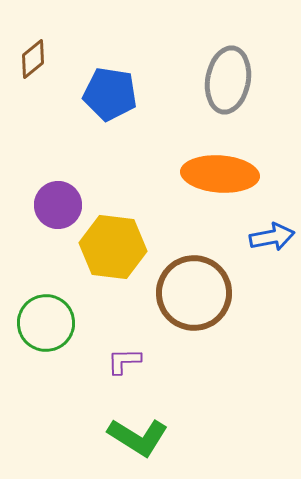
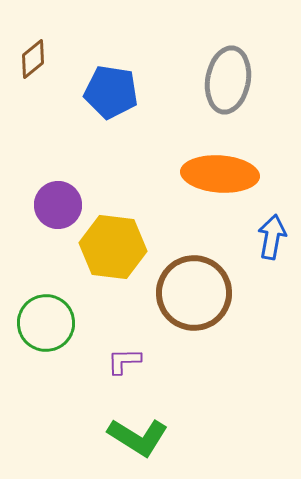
blue pentagon: moved 1 px right, 2 px up
blue arrow: rotated 69 degrees counterclockwise
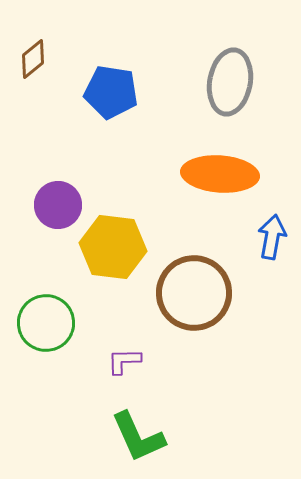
gray ellipse: moved 2 px right, 2 px down
green L-shape: rotated 34 degrees clockwise
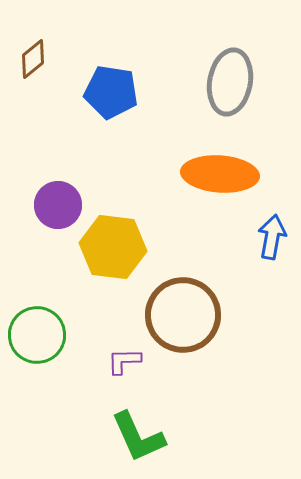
brown circle: moved 11 px left, 22 px down
green circle: moved 9 px left, 12 px down
